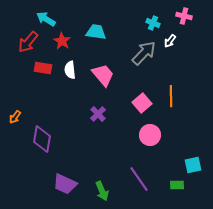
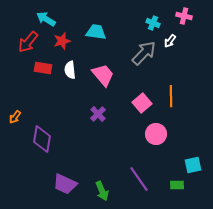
red star: rotated 24 degrees clockwise
pink circle: moved 6 px right, 1 px up
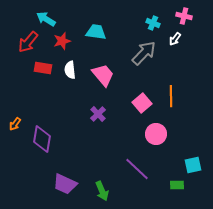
white arrow: moved 5 px right, 2 px up
orange arrow: moved 7 px down
purple line: moved 2 px left, 10 px up; rotated 12 degrees counterclockwise
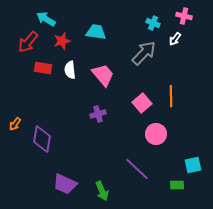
purple cross: rotated 28 degrees clockwise
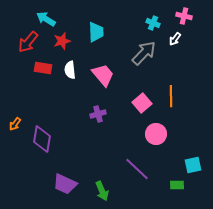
cyan trapezoid: rotated 80 degrees clockwise
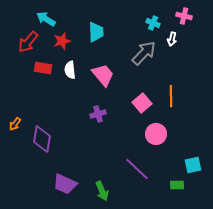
white arrow: moved 3 px left; rotated 24 degrees counterclockwise
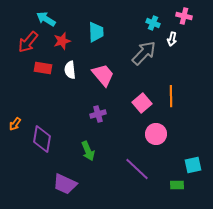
green arrow: moved 14 px left, 40 px up
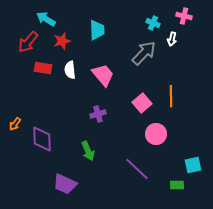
cyan trapezoid: moved 1 px right, 2 px up
purple diamond: rotated 12 degrees counterclockwise
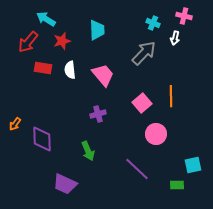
white arrow: moved 3 px right, 1 px up
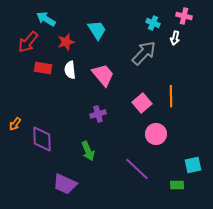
cyan trapezoid: rotated 30 degrees counterclockwise
red star: moved 4 px right, 1 px down
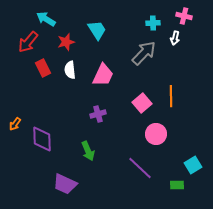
cyan cross: rotated 24 degrees counterclockwise
red rectangle: rotated 54 degrees clockwise
pink trapezoid: rotated 65 degrees clockwise
cyan square: rotated 18 degrees counterclockwise
purple line: moved 3 px right, 1 px up
